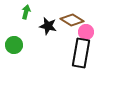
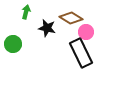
brown diamond: moved 1 px left, 2 px up
black star: moved 1 px left, 2 px down
green circle: moved 1 px left, 1 px up
black rectangle: rotated 36 degrees counterclockwise
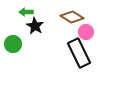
green arrow: rotated 104 degrees counterclockwise
brown diamond: moved 1 px right, 1 px up
black star: moved 12 px left, 2 px up; rotated 18 degrees clockwise
black rectangle: moved 2 px left
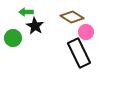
green circle: moved 6 px up
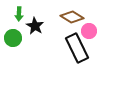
green arrow: moved 7 px left, 2 px down; rotated 88 degrees counterclockwise
pink circle: moved 3 px right, 1 px up
black rectangle: moved 2 px left, 5 px up
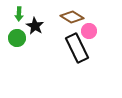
green circle: moved 4 px right
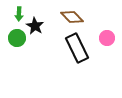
brown diamond: rotated 15 degrees clockwise
pink circle: moved 18 px right, 7 px down
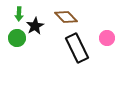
brown diamond: moved 6 px left
black star: rotated 12 degrees clockwise
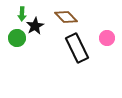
green arrow: moved 3 px right
